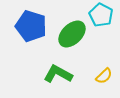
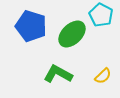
yellow semicircle: moved 1 px left
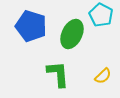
green ellipse: rotated 20 degrees counterclockwise
green L-shape: rotated 56 degrees clockwise
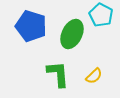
yellow semicircle: moved 9 px left
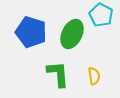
blue pentagon: moved 6 px down
yellow semicircle: rotated 54 degrees counterclockwise
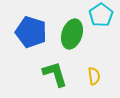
cyan pentagon: rotated 10 degrees clockwise
green ellipse: rotated 8 degrees counterclockwise
green L-shape: moved 3 px left; rotated 12 degrees counterclockwise
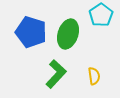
green ellipse: moved 4 px left
green L-shape: moved 1 px right; rotated 60 degrees clockwise
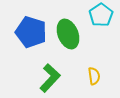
green ellipse: rotated 40 degrees counterclockwise
green L-shape: moved 6 px left, 4 px down
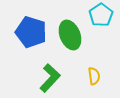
green ellipse: moved 2 px right, 1 px down
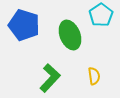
blue pentagon: moved 7 px left, 7 px up
